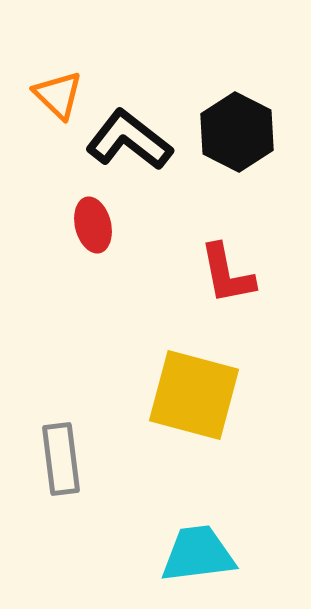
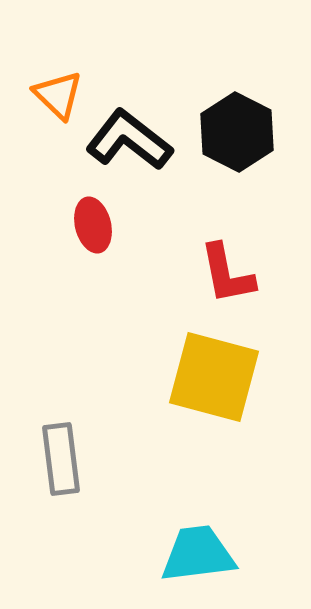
yellow square: moved 20 px right, 18 px up
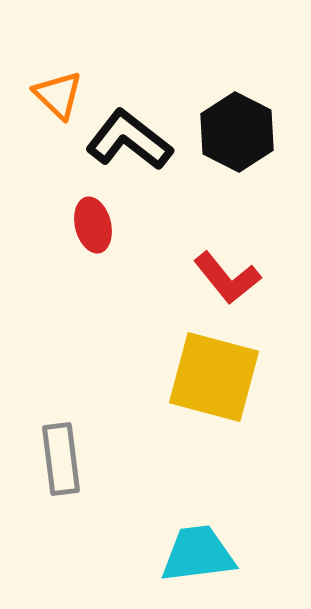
red L-shape: moved 4 px down; rotated 28 degrees counterclockwise
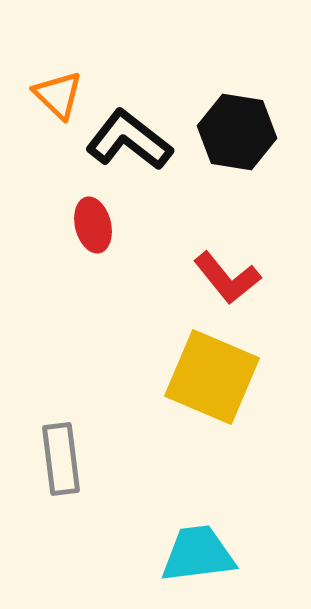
black hexagon: rotated 18 degrees counterclockwise
yellow square: moved 2 px left; rotated 8 degrees clockwise
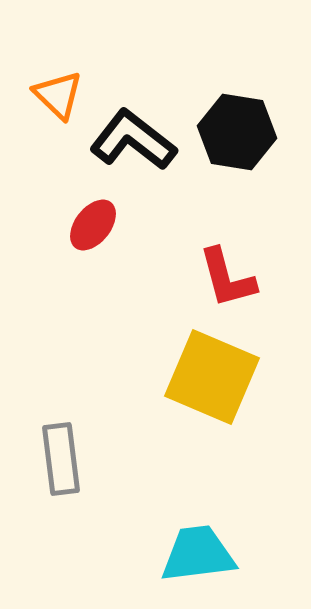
black L-shape: moved 4 px right
red ellipse: rotated 52 degrees clockwise
red L-shape: rotated 24 degrees clockwise
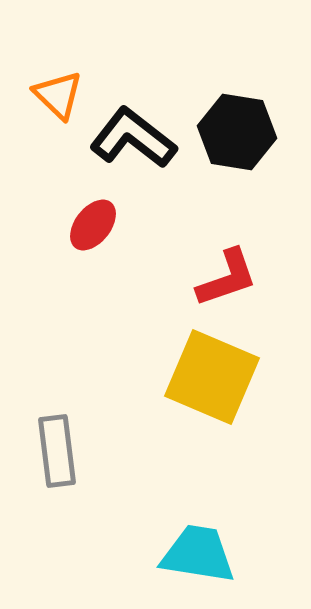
black L-shape: moved 2 px up
red L-shape: rotated 94 degrees counterclockwise
gray rectangle: moved 4 px left, 8 px up
cyan trapezoid: rotated 16 degrees clockwise
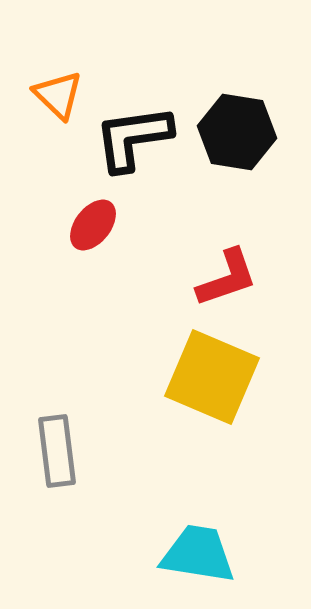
black L-shape: rotated 46 degrees counterclockwise
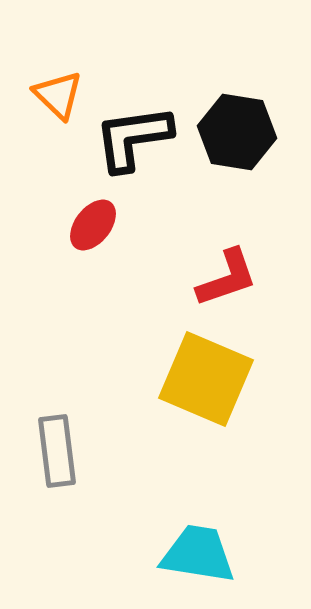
yellow square: moved 6 px left, 2 px down
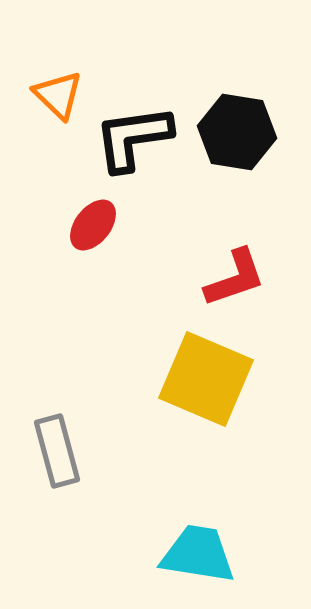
red L-shape: moved 8 px right
gray rectangle: rotated 8 degrees counterclockwise
